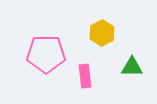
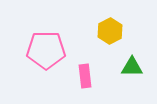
yellow hexagon: moved 8 px right, 2 px up
pink pentagon: moved 4 px up
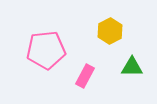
pink pentagon: rotated 6 degrees counterclockwise
pink rectangle: rotated 35 degrees clockwise
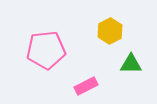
green triangle: moved 1 px left, 3 px up
pink rectangle: moved 1 px right, 10 px down; rotated 35 degrees clockwise
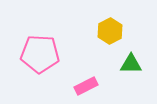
pink pentagon: moved 6 px left, 4 px down; rotated 9 degrees clockwise
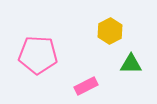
pink pentagon: moved 2 px left, 1 px down
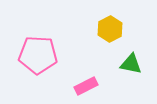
yellow hexagon: moved 2 px up
green triangle: rotated 10 degrees clockwise
